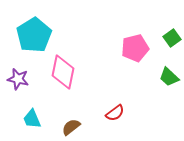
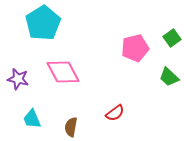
cyan pentagon: moved 9 px right, 12 px up
pink diamond: rotated 40 degrees counterclockwise
brown semicircle: rotated 42 degrees counterclockwise
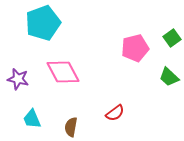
cyan pentagon: rotated 12 degrees clockwise
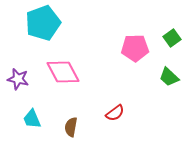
pink pentagon: rotated 12 degrees clockwise
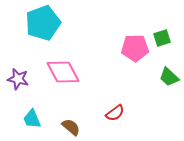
green square: moved 10 px left; rotated 18 degrees clockwise
brown semicircle: rotated 120 degrees clockwise
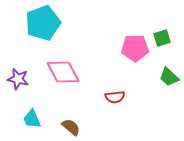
red semicircle: moved 16 px up; rotated 30 degrees clockwise
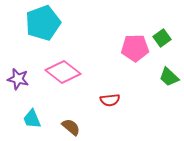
green square: rotated 18 degrees counterclockwise
pink diamond: rotated 24 degrees counterclockwise
red semicircle: moved 5 px left, 3 px down
